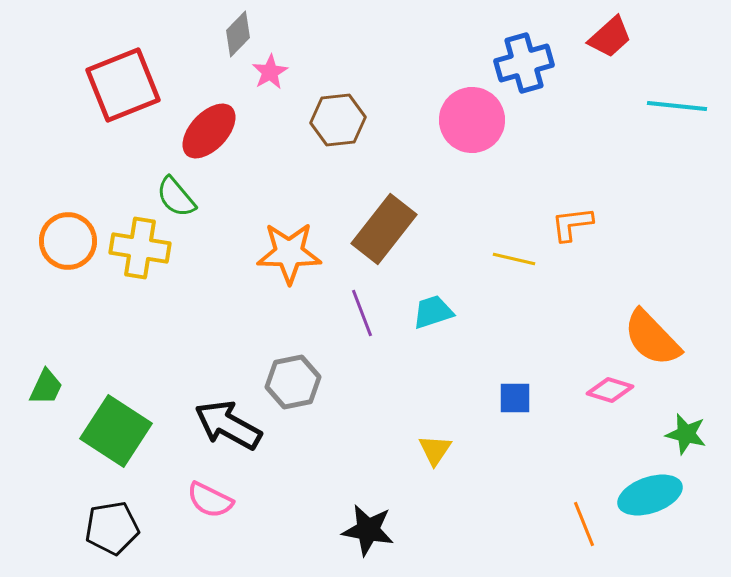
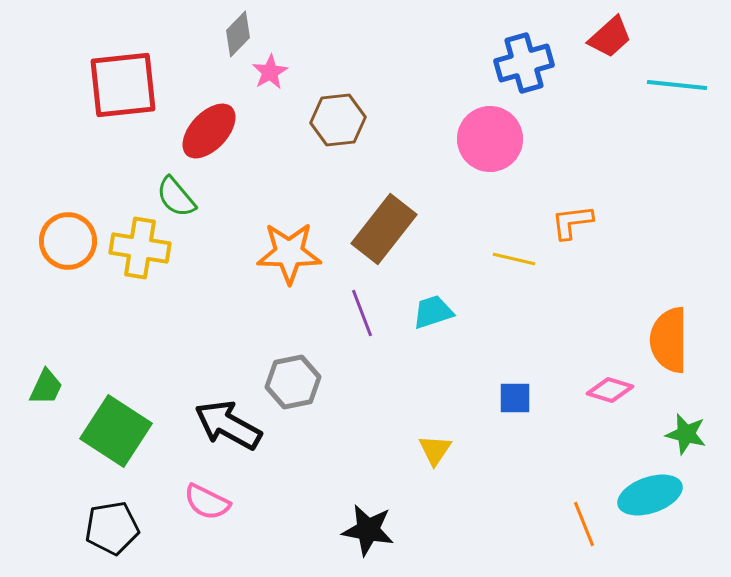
red square: rotated 16 degrees clockwise
cyan line: moved 21 px up
pink circle: moved 18 px right, 19 px down
orange L-shape: moved 2 px up
orange semicircle: moved 17 px right, 2 px down; rotated 44 degrees clockwise
pink semicircle: moved 3 px left, 2 px down
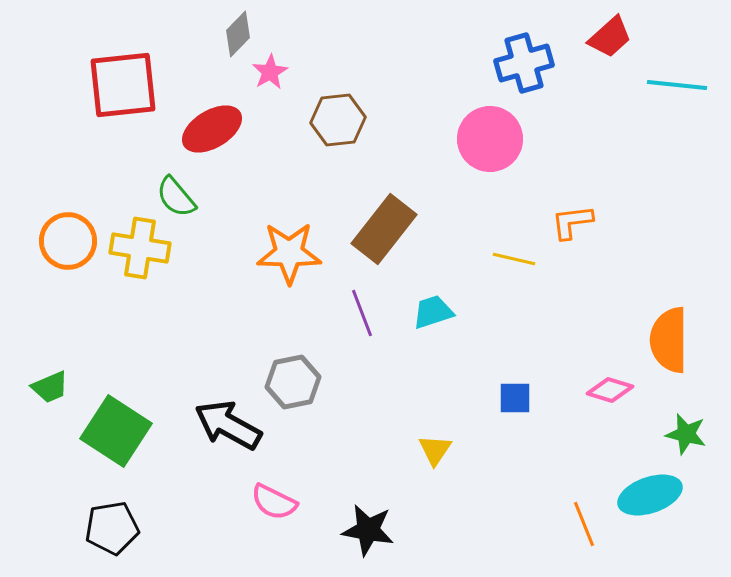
red ellipse: moved 3 px right, 2 px up; rotated 16 degrees clockwise
green trapezoid: moved 4 px right; rotated 42 degrees clockwise
pink semicircle: moved 67 px right
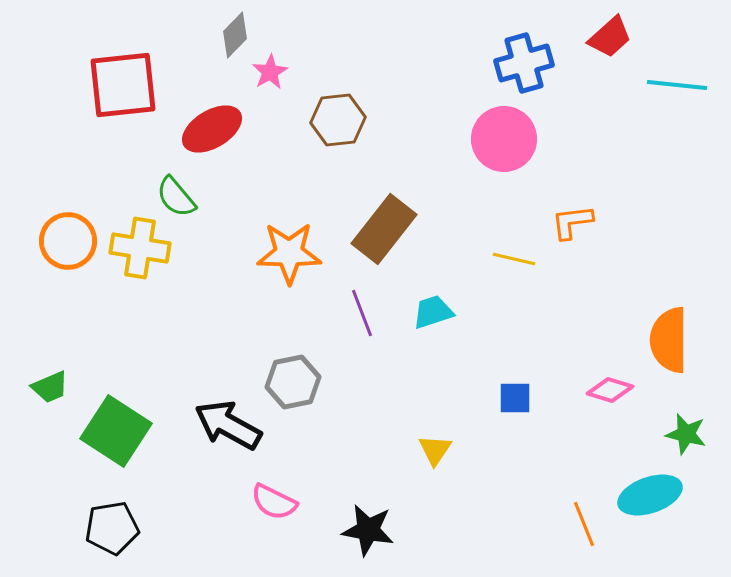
gray diamond: moved 3 px left, 1 px down
pink circle: moved 14 px right
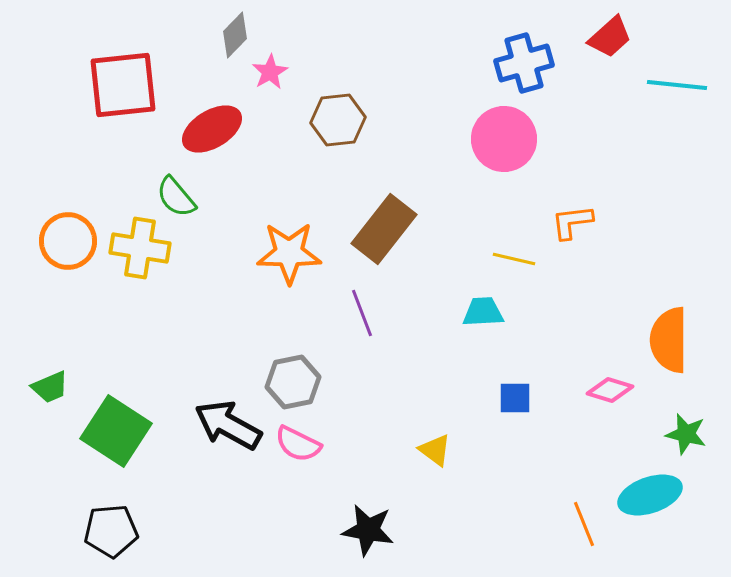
cyan trapezoid: moved 50 px right; rotated 15 degrees clockwise
yellow triangle: rotated 27 degrees counterclockwise
pink semicircle: moved 24 px right, 58 px up
black pentagon: moved 1 px left, 3 px down; rotated 4 degrees clockwise
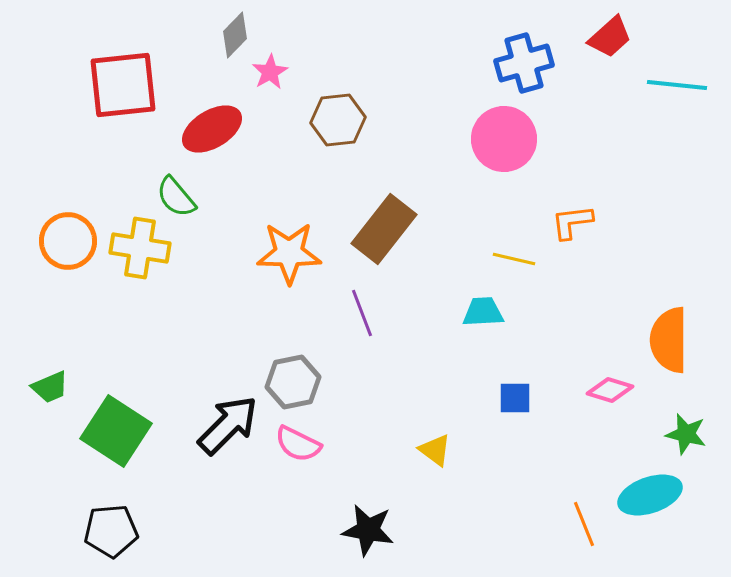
black arrow: rotated 106 degrees clockwise
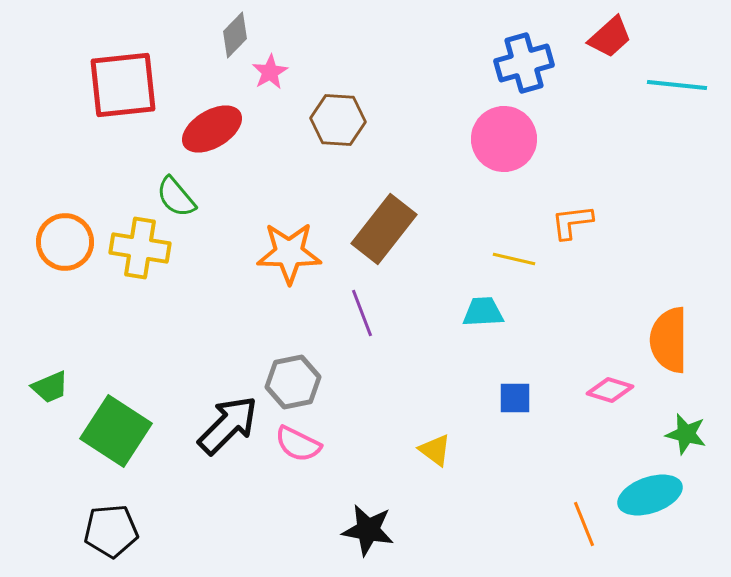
brown hexagon: rotated 10 degrees clockwise
orange circle: moved 3 px left, 1 px down
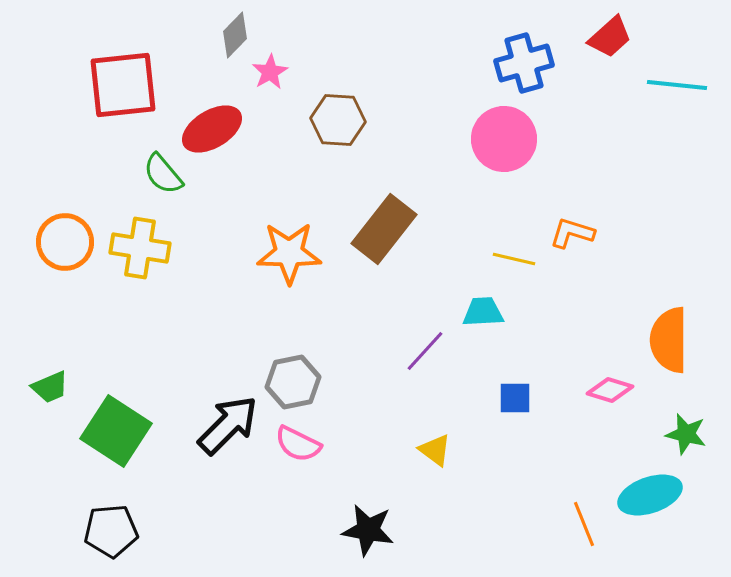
green semicircle: moved 13 px left, 23 px up
orange L-shape: moved 11 px down; rotated 24 degrees clockwise
purple line: moved 63 px right, 38 px down; rotated 63 degrees clockwise
